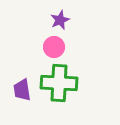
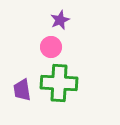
pink circle: moved 3 px left
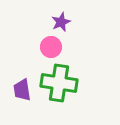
purple star: moved 1 px right, 2 px down
green cross: rotated 6 degrees clockwise
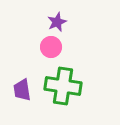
purple star: moved 4 px left
green cross: moved 4 px right, 3 px down
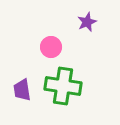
purple star: moved 30 px right
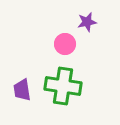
purple star: rotated 12 degrees clockwise
pink circle: moved 14 px right, 3 px up
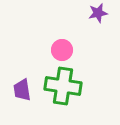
purple star: moved 11 px right, 9 px up
pink circle: moved 3 px left, 6 px down
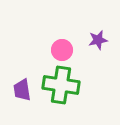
purple star: moved 27 px down
green cross: moved 2 px left, 1 px up
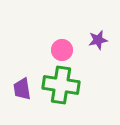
purple trapezoid: moved 1 px up
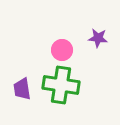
purple star: moved 2 px up; rotated 18 degrees clockwise
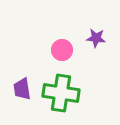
purple star: moved 2 px left
green cross: moved 8 px down
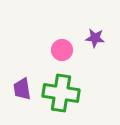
purple star: moved 1 px left
